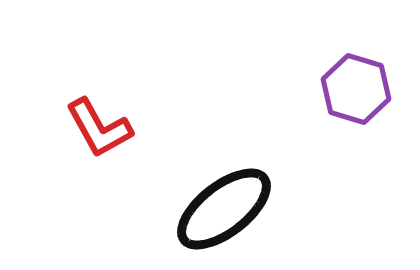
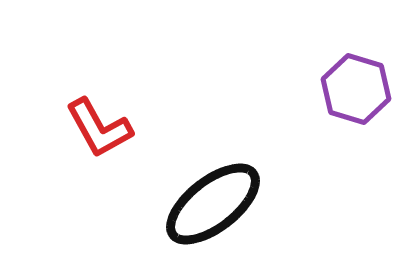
black ellipse: moved 11 px left, 5 px up
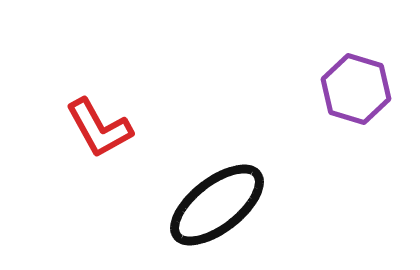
black ellipse: moved 4 px right, 1 px down
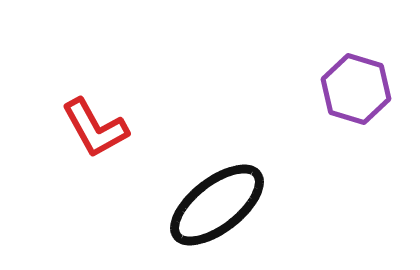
red L-shape: moved 4 px left
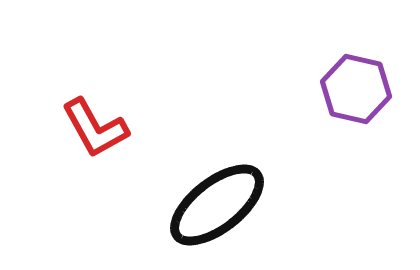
purple hexagon: rotated 4 degrees counterclockwise
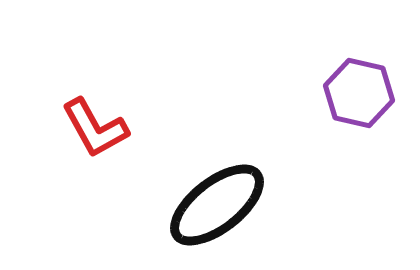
purple hexagon: moved 3 px right, 4 px down
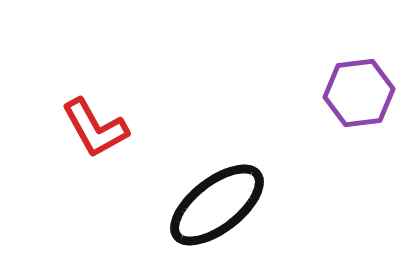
purple hexagon: rotated 20 degrees counterclockwise
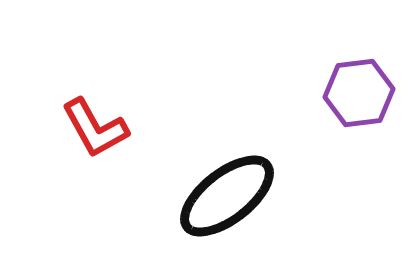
black ellipse: moved 10 px right, 9 px up
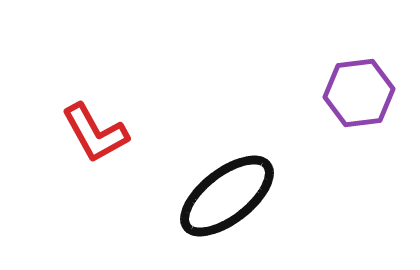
red L-shape: moved 5 px down
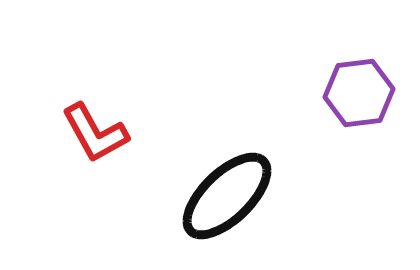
black ellipse: rotated 6 degrees counterclockwise
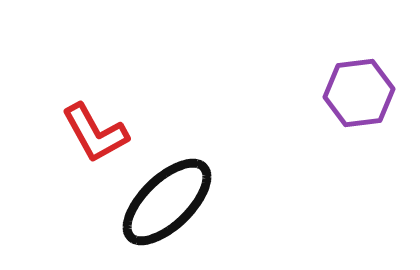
black ellipse: moved 60 px left, 6 px down
